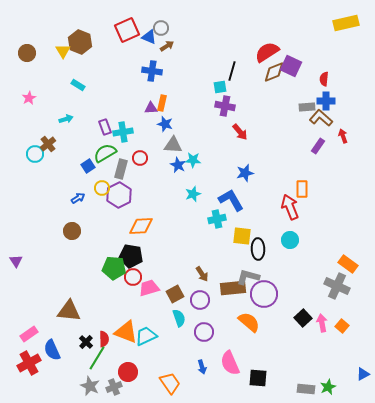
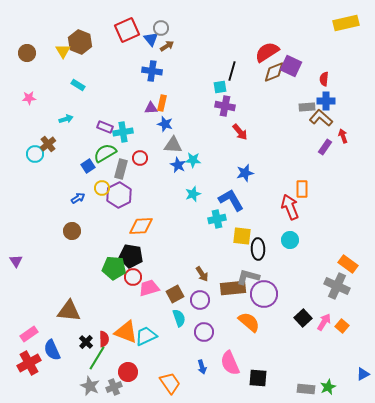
blue triangle at (149, 37): moved 2 px right, 2 px down; rotated 28 degrees clockwise
pink star at (29, 98): rotated 24 degrees clockwise
purple rectangle at (105, 127): rotated 49 degrees counterclockwise
purple rectangle at (318, 146): moved 7 px right, 1 px down
pink arrow at (322, 323): moved 2 px right, 1 px up; rotated 42 degrees clockwise
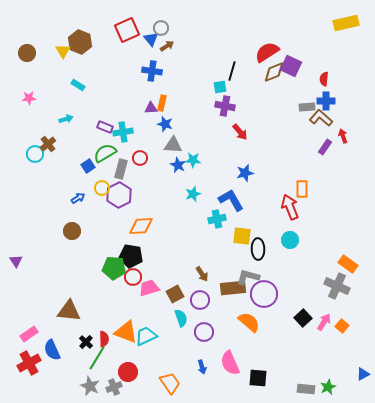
cyan semicircle at (179, 318): moved 2 px right
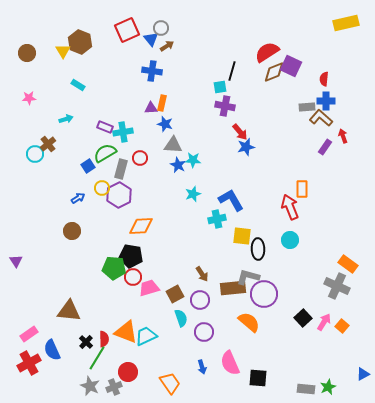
blue star at (245, 173): moved 1 px right, 26 px up
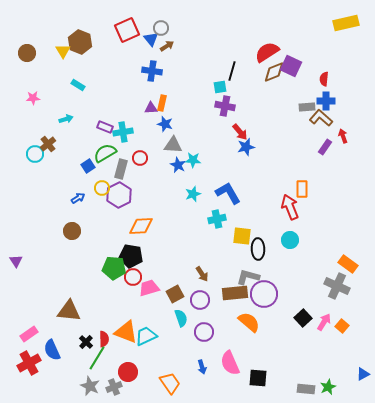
pink star at (29, 98): moved 4 px right
blue L-shape at (231, 200): moved 3 px left, 7 px up
brown rectangle at (233, 288): moved 2 px right, 5 px down
